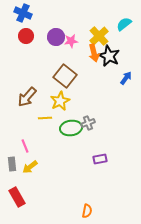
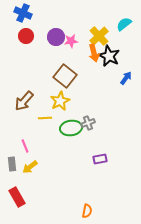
brown arrow: moved 3 px left, 4 px down
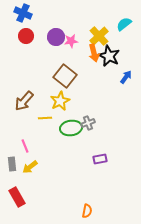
blue arrow: moved 1 px up
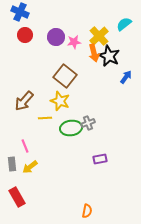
blue cross: moved 3 px left, 1 px up
red circle: moved 1 px left, 1 px up
pink star: moved 3 px right, 1 px down
yellow star: rotated 24 degrees counterclockwise
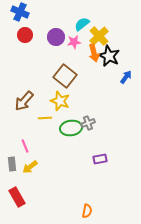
cyan semicircle: moved 42 px left
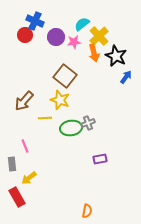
blue cross: moved 15 px right, 9 px down
black star: moved 7 px right
yellow star: moved 1 px up
yellow arrow: moved 1 px left, 11 px down
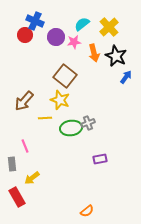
yellow cross: moved 10 px right, 9 px up
yellow arrow: moved 3 px right
orange semicircle: rotated 40 degrees clockwise
